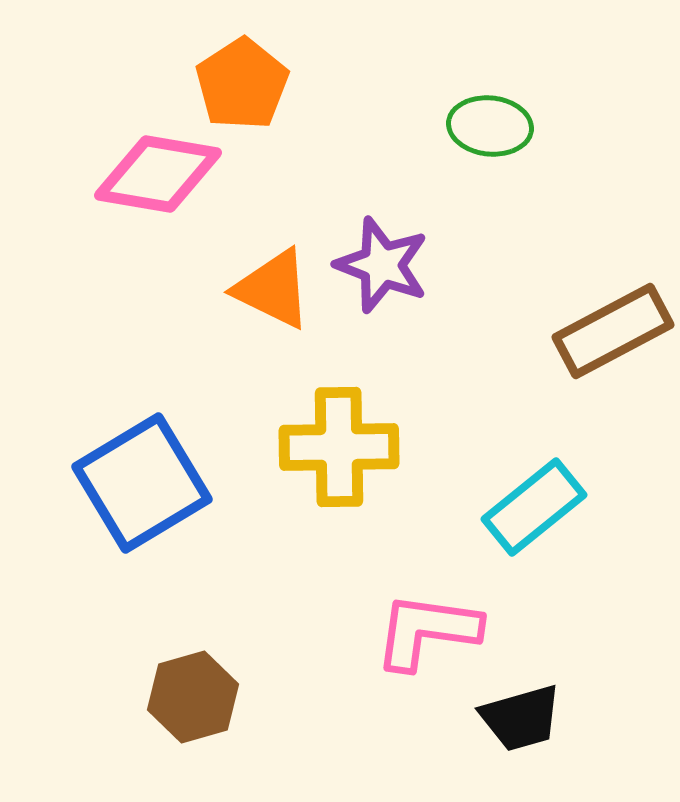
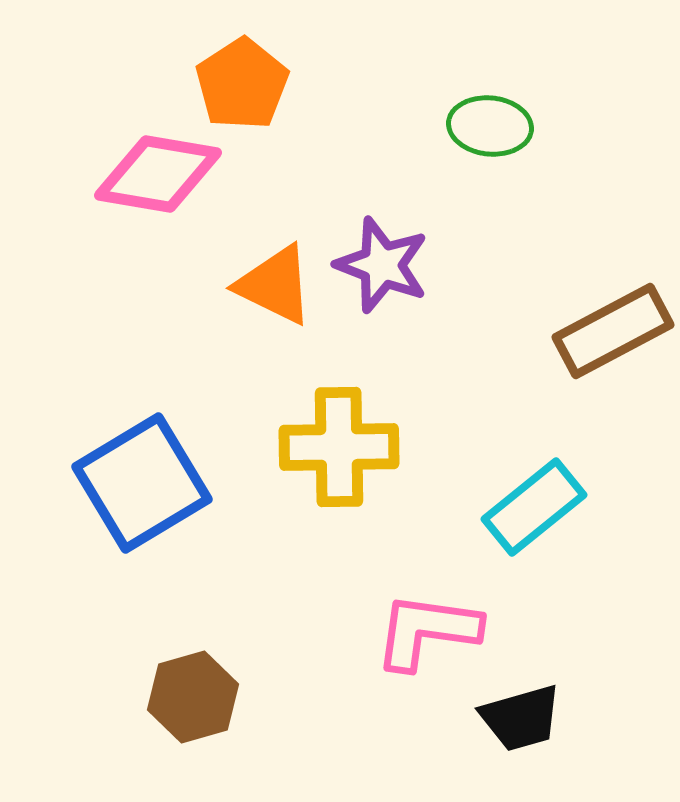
orange triangle: moved 2 px right, 4 px up
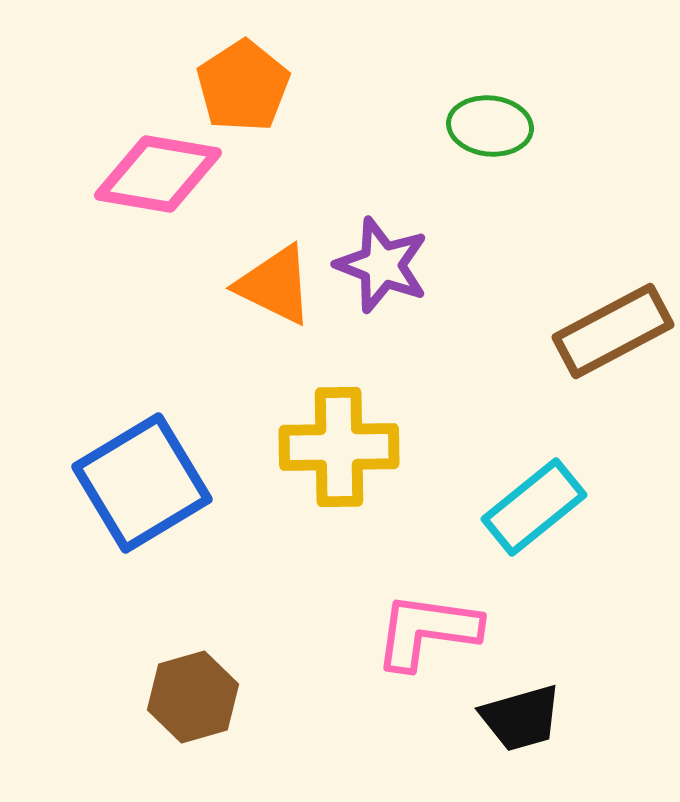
orange pentagon: moved 1 px right, 2 px down
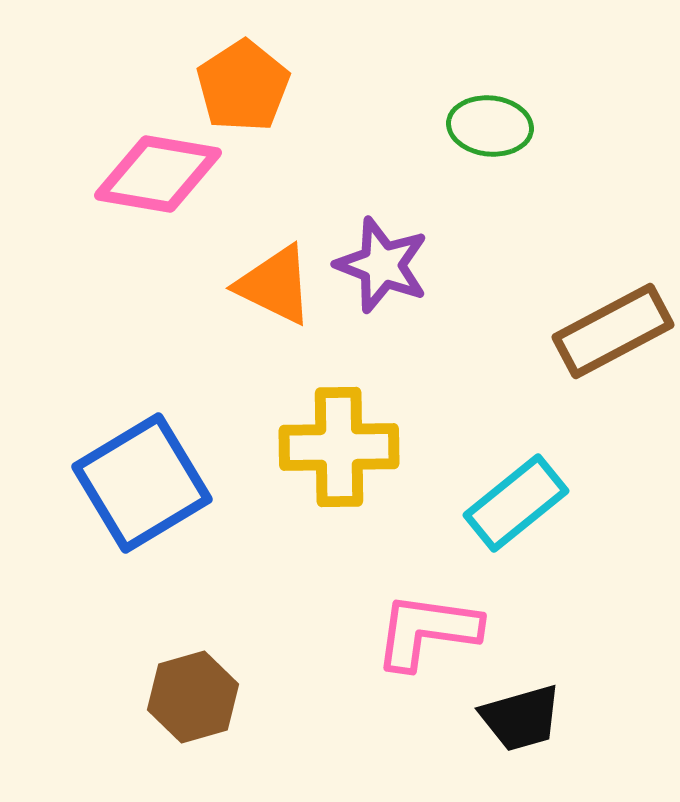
cyan rectangle: moved 18 px left, 4 px up
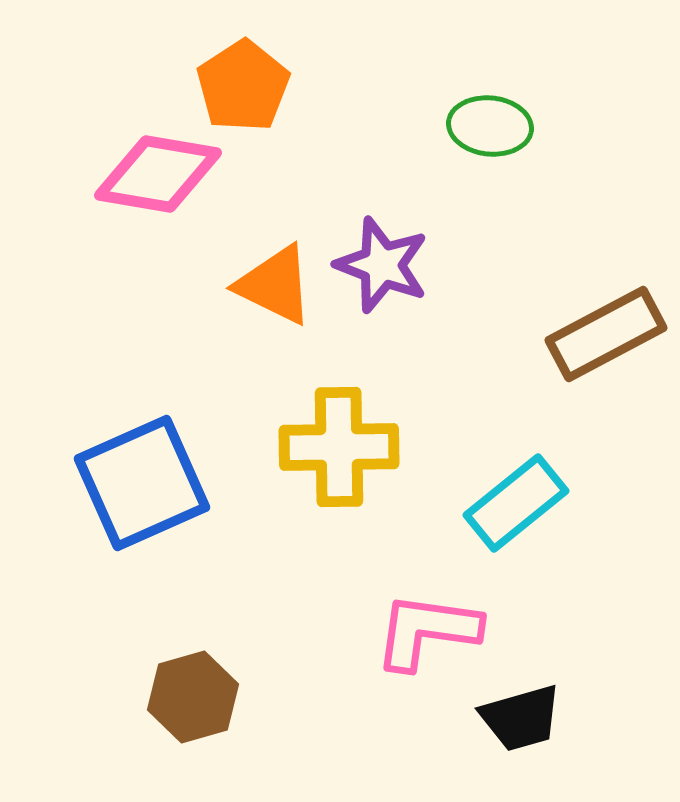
brown rectangle: moved 7 px left, 3 px down
blue square: rotated 7 degrees clockwise
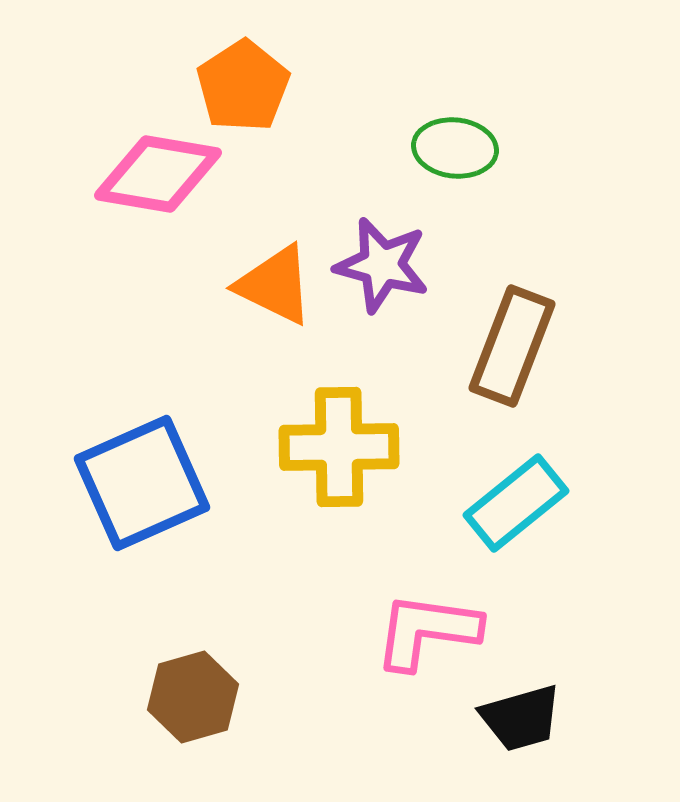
green ellipse: moved 35 px left, 22 px down
purple star: rotated 6 degrees counterclockwise
brown rectangle: moved 94 px left, 12 px down; rotated 41 degrees counterclockwise
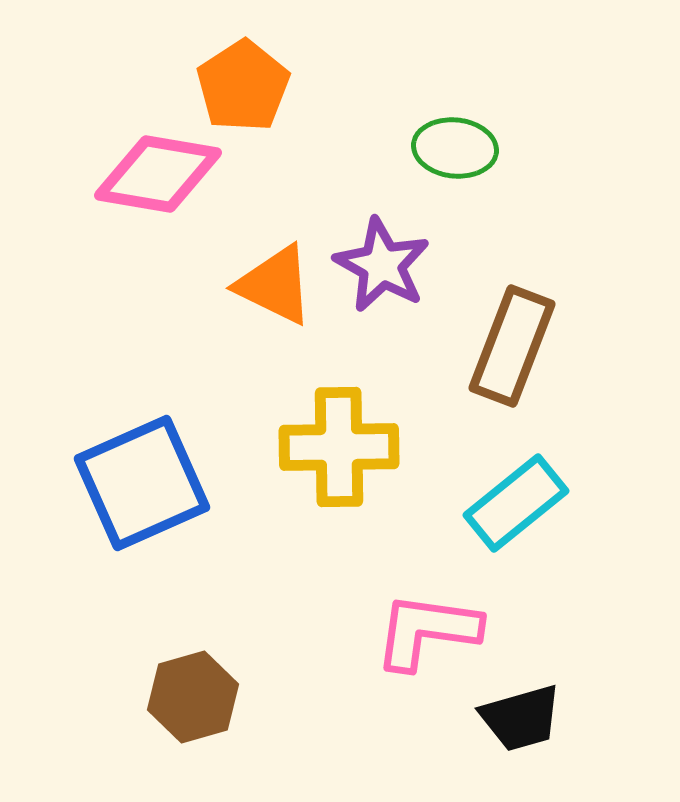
purple star: rotated 14 degrees clockwise
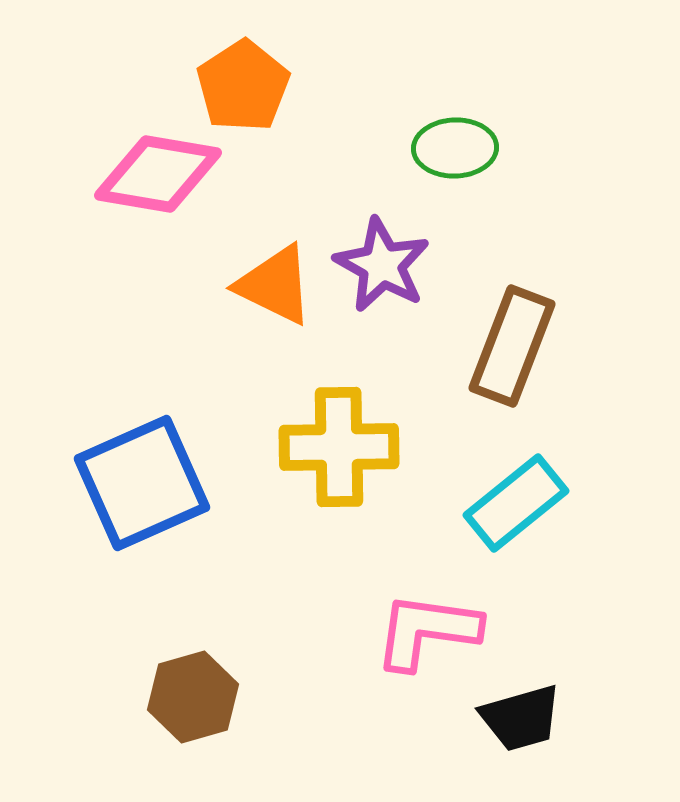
green ellipse: rotated 8 degrees counterclockwise
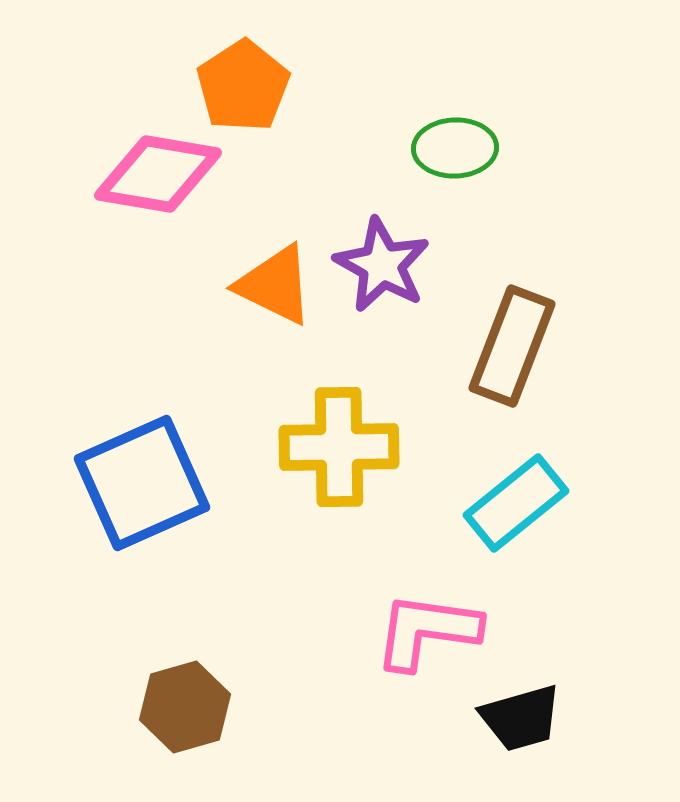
brown hexagon: moved 8 px left, 10 px down
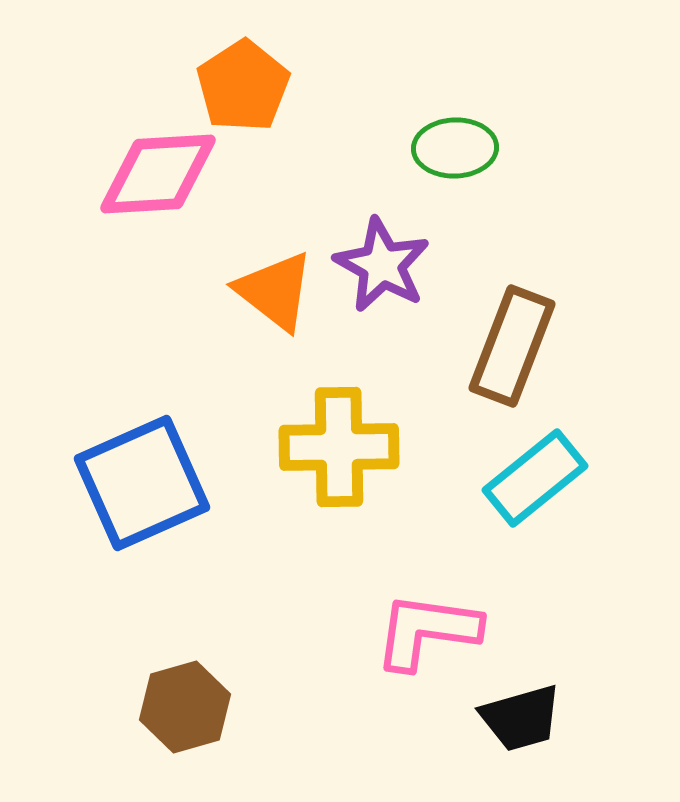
pink diamond: rotated 13 degrees counterclockwise
orange triangle: moved 6 px down; rotated 12 degrees clockwise
cyan rectangle: moved 19 px right, 25 px up
